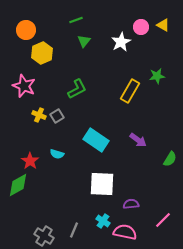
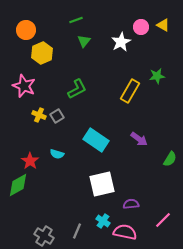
purple arrow: moved 1 px right, 1 px up
white square: rotated 16 degrees counterclockwise
gray line: moved 3 px right, 1 px down
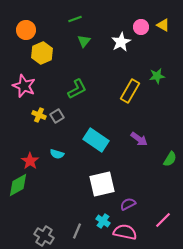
green line: moved 1 px left, 1 px up
purple semicircle: moved 3 px left; rotated 21 degrees counterclockwise
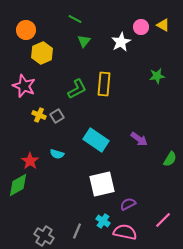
green line: rotated 48 degrees clockwise
yellow rectangle: moved 26 px left, 7 px up; rotated 25 degrees counterclockwise
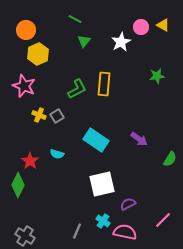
yellow hexagon: moved 4 px left, 1 px down
green diamond: rotated 35 degrees counterclockwise
gray cross: moved 19 px left
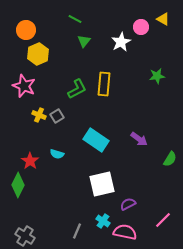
yellow triangle: moved 6 px up
